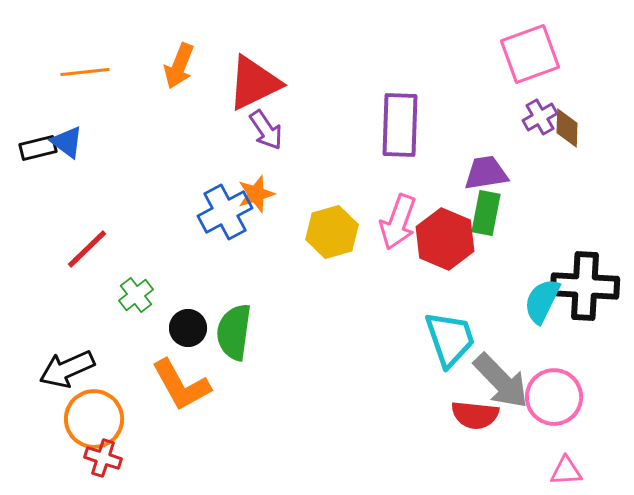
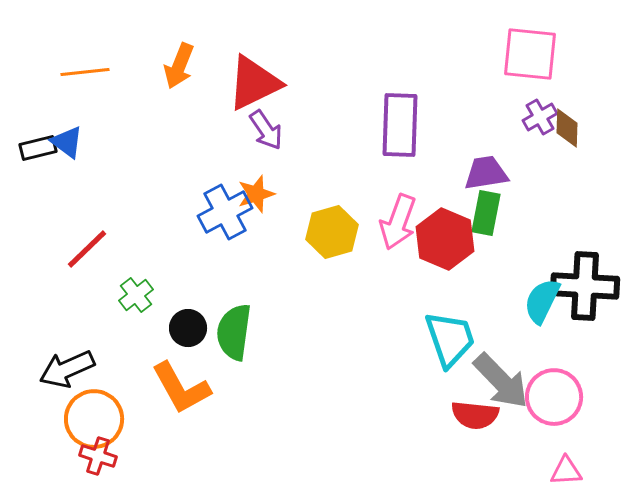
pink square: rotated 26 degrees clockwise
orange L-shape: moved 3 px down
red cross: moved 5 px left, 2 px up
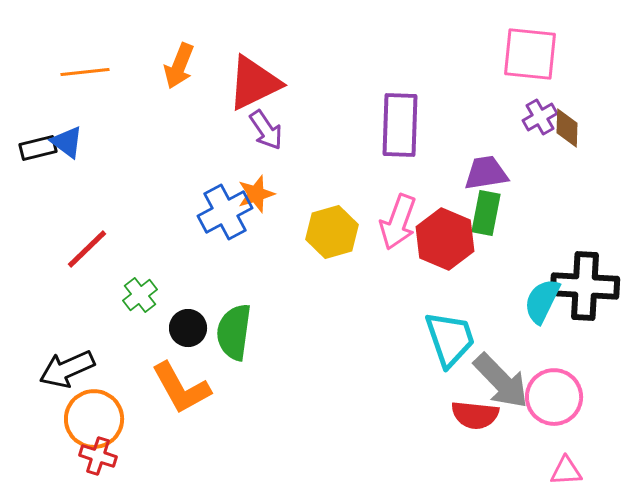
green cross: moved 4 px right
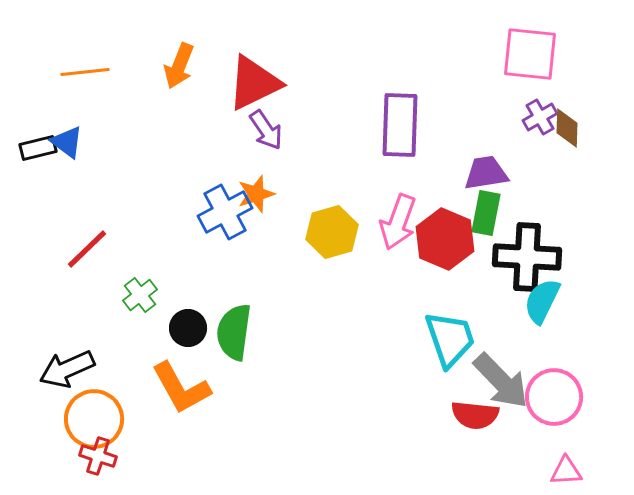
black cross: moved 58 px left, 29 px up
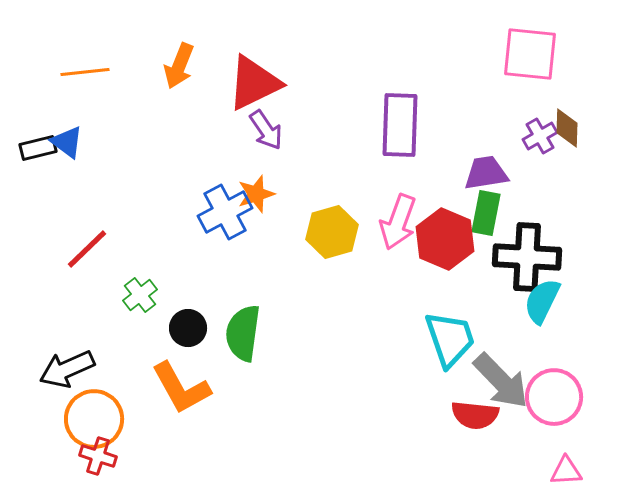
purple cross: moved 19 px down
green semicircle: moved 9 px right, 1 px down
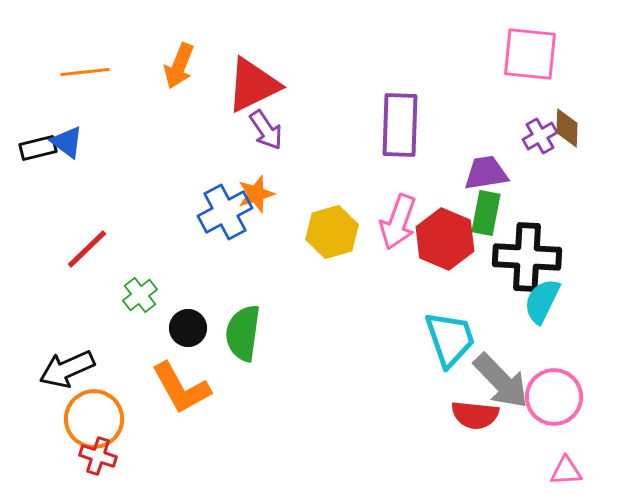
red triangle: moved 1 px left, 2 px down
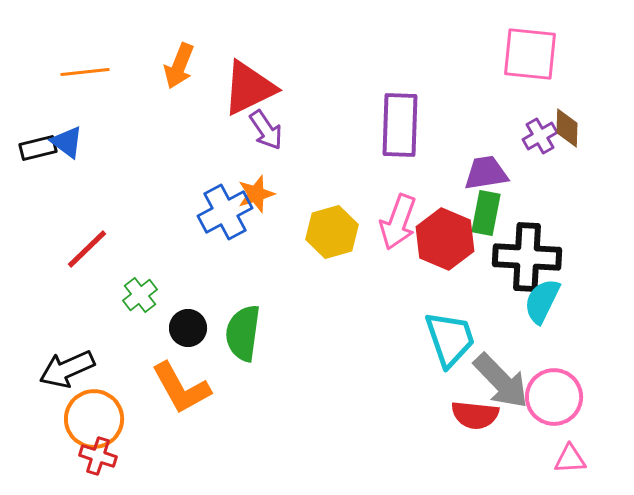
red triangle: moved 4 px left, 3 px down
pink triangle: moved 4 px right, 12 px up
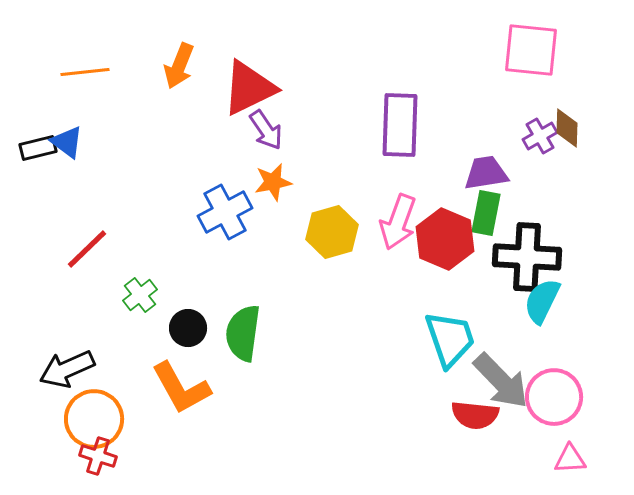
pink square: moved 1 px right, 4 px up
orange star: moved 17 px right, 12 px up; rotated 6 degrees clockwise
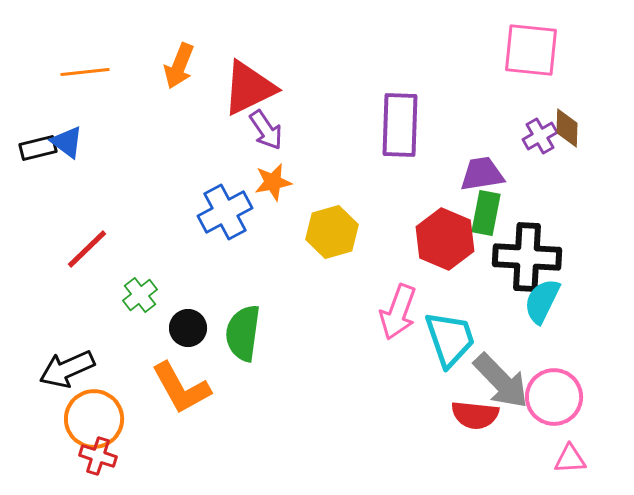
purple trapezoid: moved 4 px left, 1 px down
pink arrow: moved 90 px down
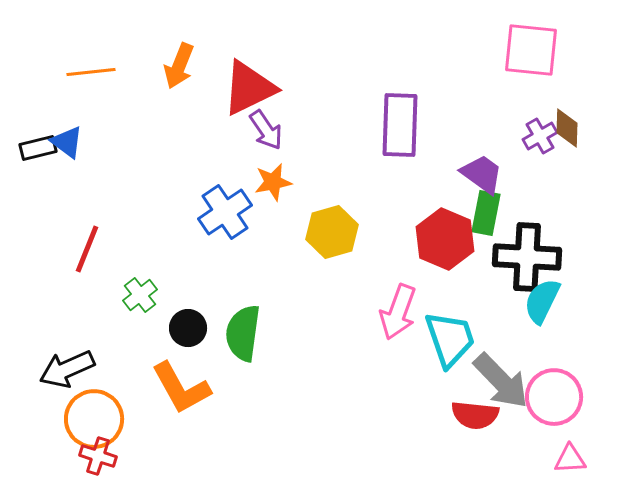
orange line: moved 6 px right
purple trapezoid: rotated 45 degrees clockwise
blue cross: rotated 6 degrees counterclockwise
red line: rotated 24 degrees counterclockwise
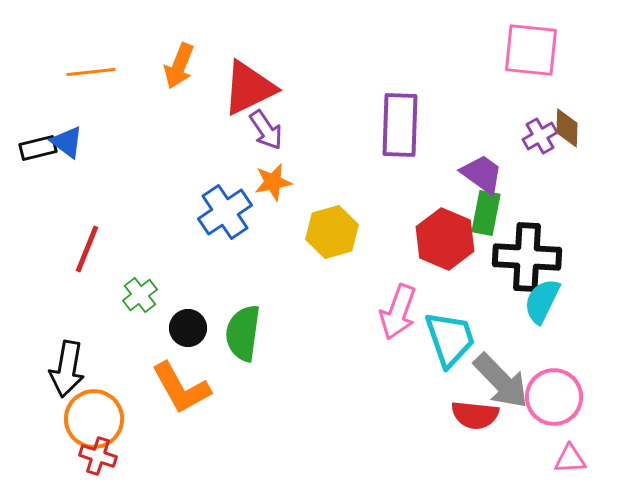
black arrow: rotated 56 degrees counterclockwise
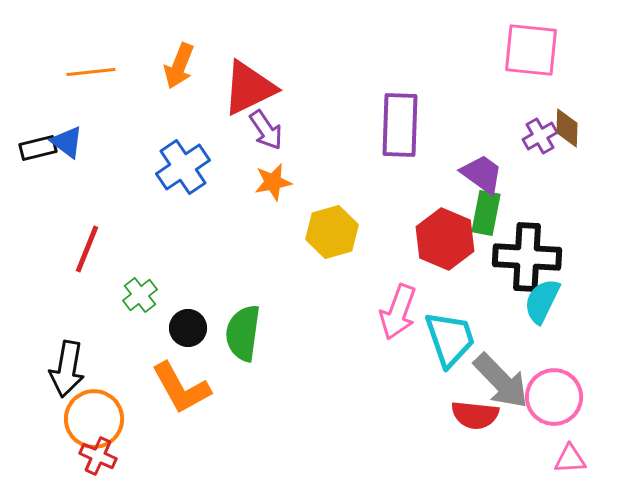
blue cross: moved 42 px left, 45 px up
red cross: rotated 6 degrees clockwise
